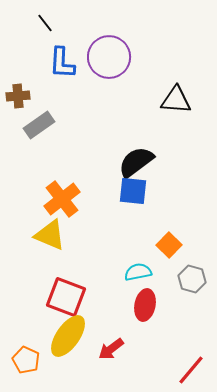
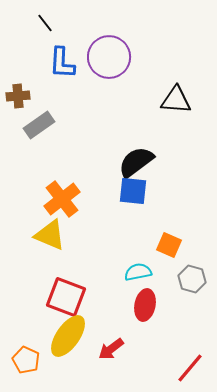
orange square: rotated 20 degrees counterclockwise
red line: moved 1 px left, 2 px up
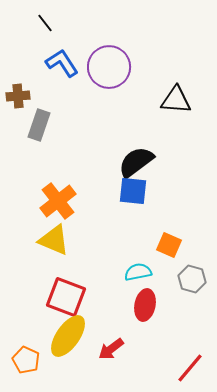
purple circle: moved 10 px down
blue L-shape: rotated 144 degrees clockwise
gray rectangle: rotated 36 degrees counterclockwise
orange cross: moved 4 px left, 2 px down
yellow triangle: moved 4 px right, 5 px down
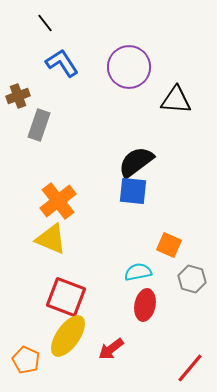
purple circle: moved 20 px right
brown cross: rotated 15 degrees counterclockwise
yellow triangle: moved 3 px left, 1 px up
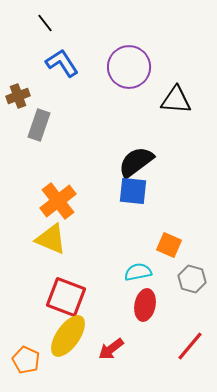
red line: moved 22 px up
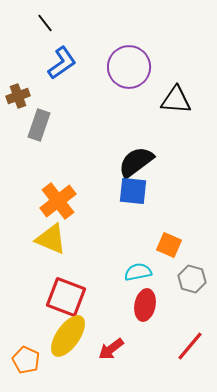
blue L-shape: rotated 88 degrees clockwise
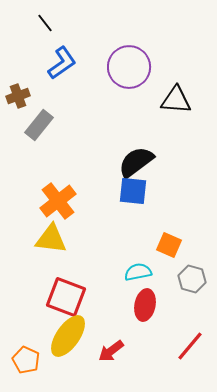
gray rectangle: rotated 20 degrees clockwise
yellow triangle: rotated 16 degrees counterclockwise
red arrow: moved 2 px down
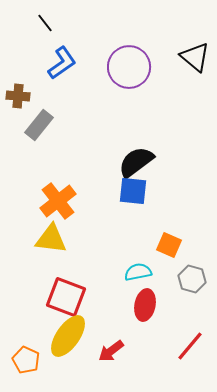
brown cross: rotated 25 degrees clockwise
black triangle: moved 19 px right, 43 px up; rotated 36 degrees clockwise
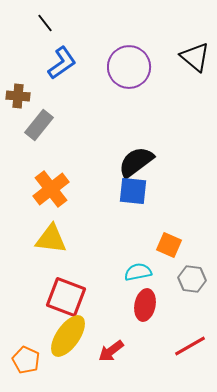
orange cross: moved 7 px left, 12 px up
gray hexagon: rotated 8 degrees counterclockwise
red line: rotated 20 degrees clockwise
